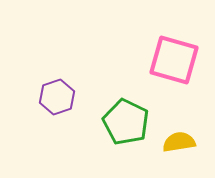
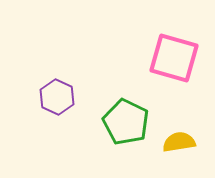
pink square: moved 2 px up
purple hexagon: rotated 16 degrees counterclockwise
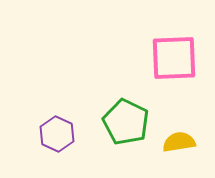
pink square: rotated 18 degrees counterclockwise
purple hexagon: moved 37 px down
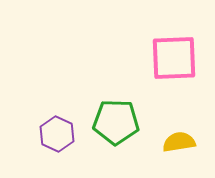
green pentagon: moved 10 px left; rotated 24 degrees counterclockwise
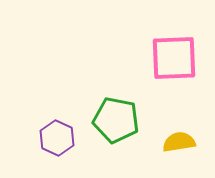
green pentagon: moved 2 px up; rotated 9 degrees clockwise
purple hexagon: moved 4 px down
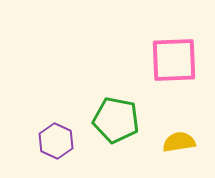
pink square: moved 2 px down
purple hexagon: moved 1 px left, 3 px down
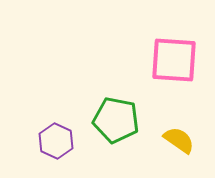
pink square: rotated 6 degrees clockwise
yellow semicircle: moved 2 px up; rotated 44 degrees clockwise
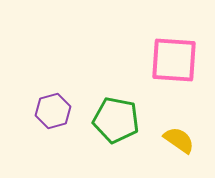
purple hexagon: moved 3 px left, 30 px up; rotated 20 degrees clockwise
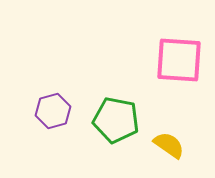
pink square: moved 5 px right
yellow semicircle: moved 10 px left, 5 px down
